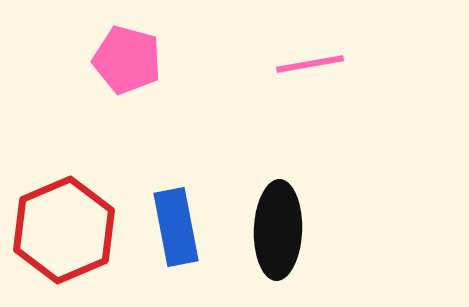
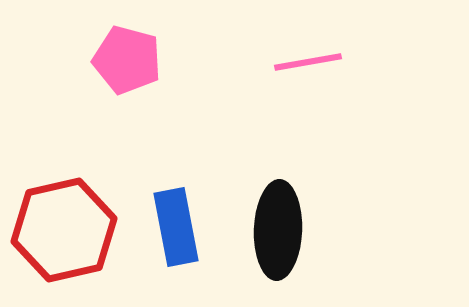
pink line: moved 2 px left, 2 px up
red hexagon: rotated 10 degrees clockwise
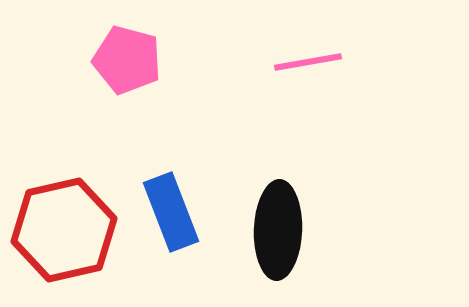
blue rectangle: moved 5 px left, 15 px up; rotated 10 degrees counterclockwise
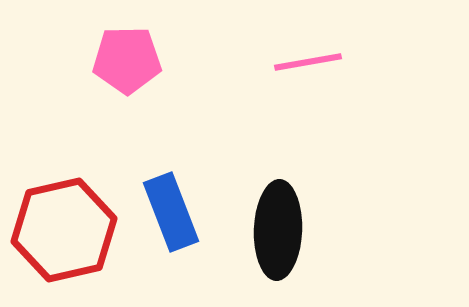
pink pentagon: rotated 16 degrees counterclockwise
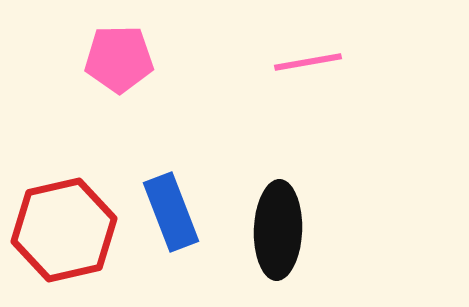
pink pentagon: moved 8 px left, 1 px up
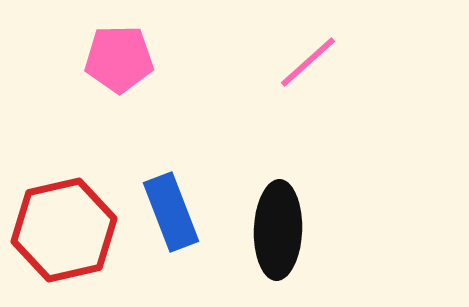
pink line: rotated 32 degrees counterclockwise
